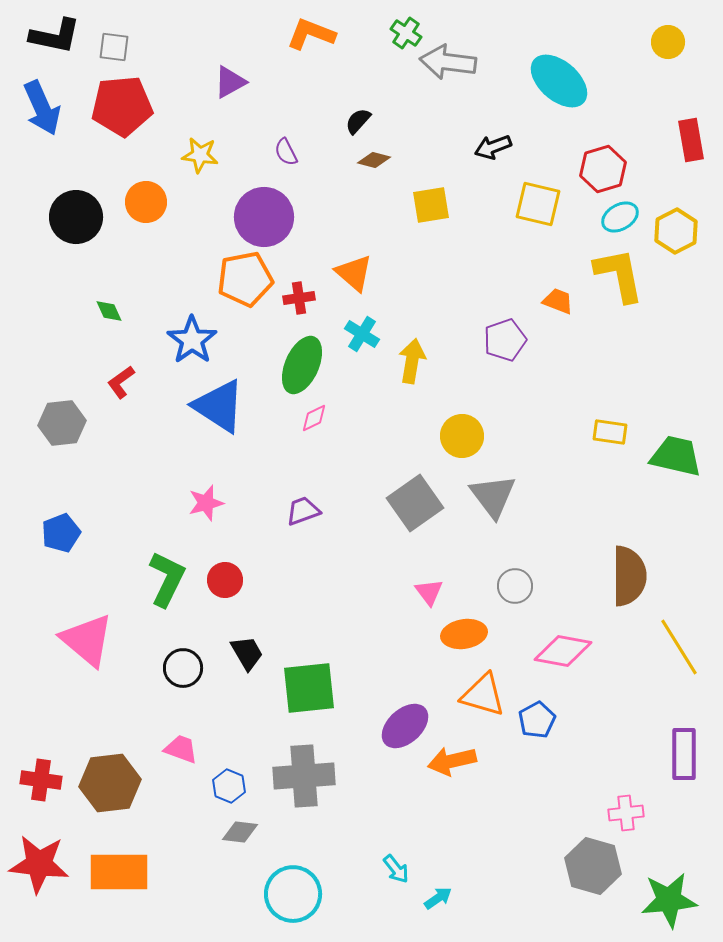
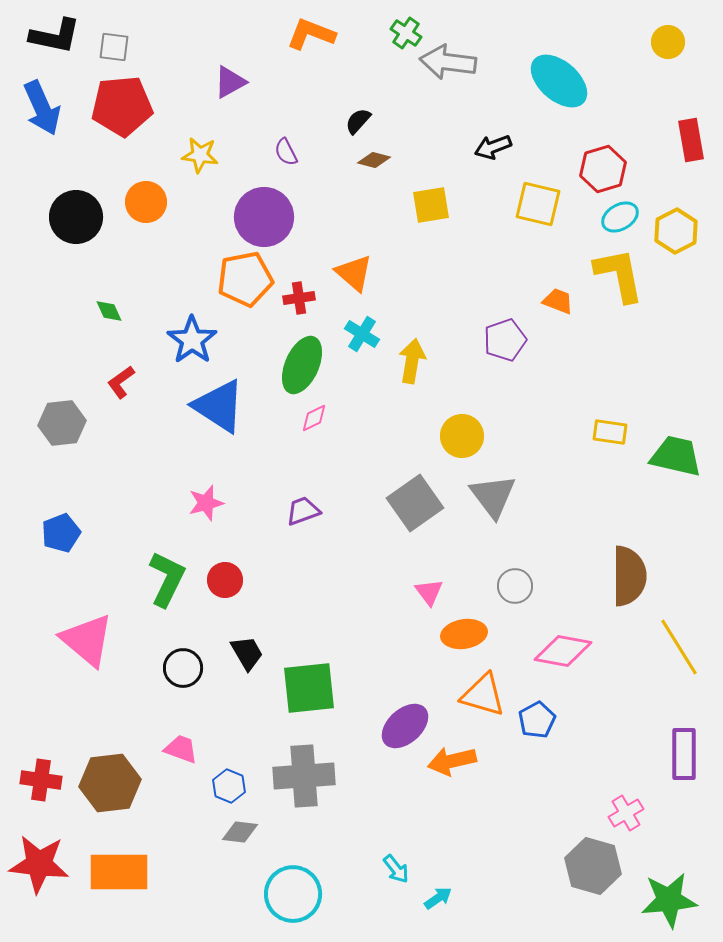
pink cross at (626, 813): rotated 24 degrees counterclockwise
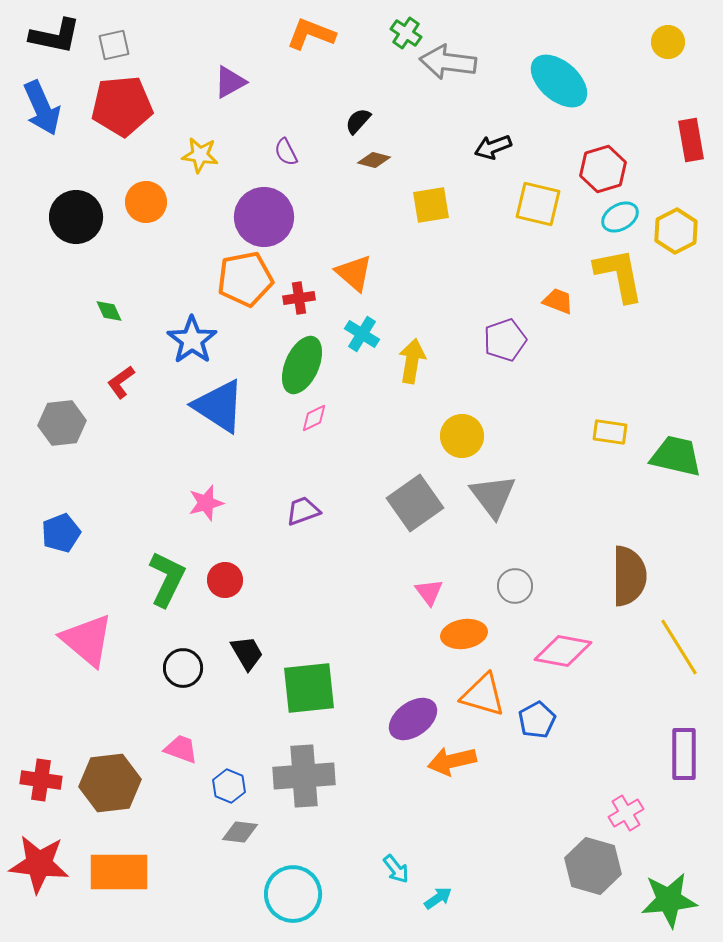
gray square at (114, 47): moved 2 px up; rotated 20 degrees counterclockwise
purple ellipse at (405, 726): moved 8 px right, 7 px up; rotated 6 degrees clockwise
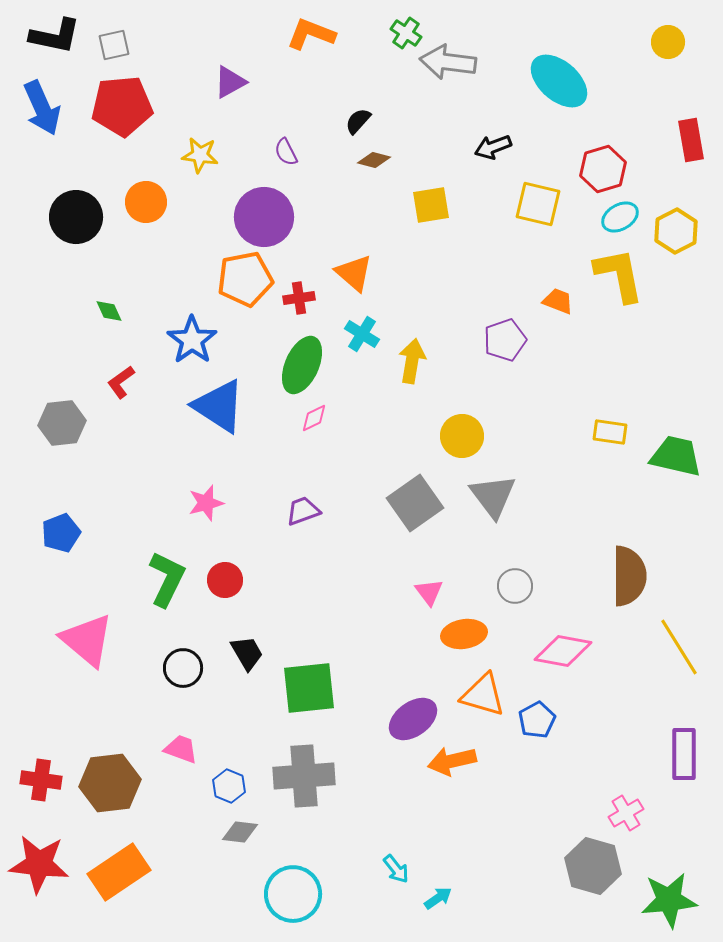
orange rectangle at (119, 872): rotated 34 degrees counterclockwise
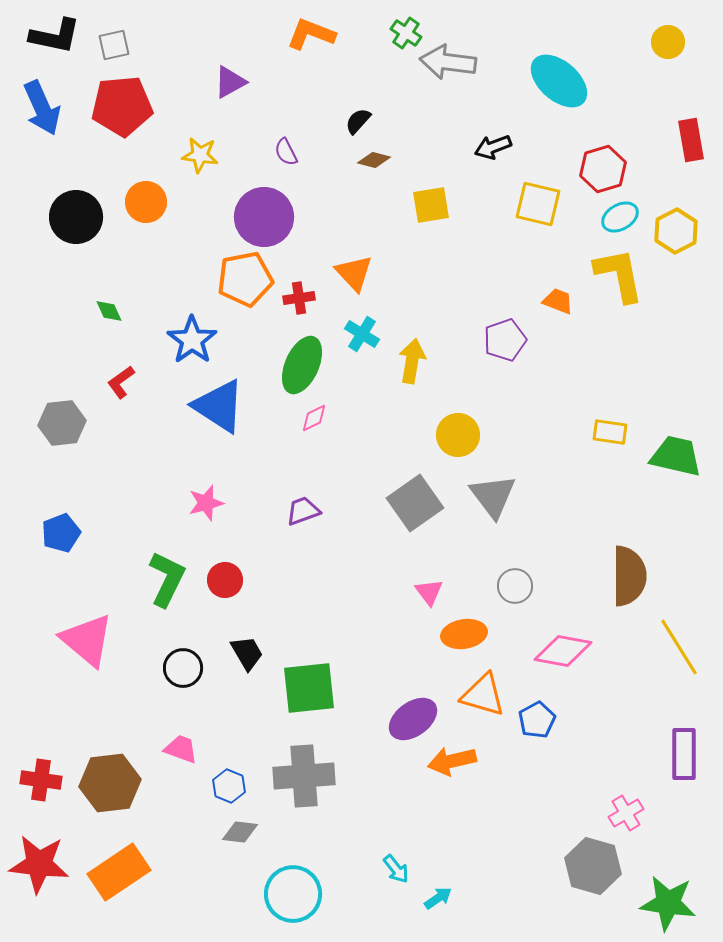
orange triangle at (354, 273): rotated 6 degrees clockwise
yellow circle at (462, 436): moved 4 px left, 1 px up
green star at (669, 900): moved 1 px left, 3 px down; rotated 14 degrees clockwise
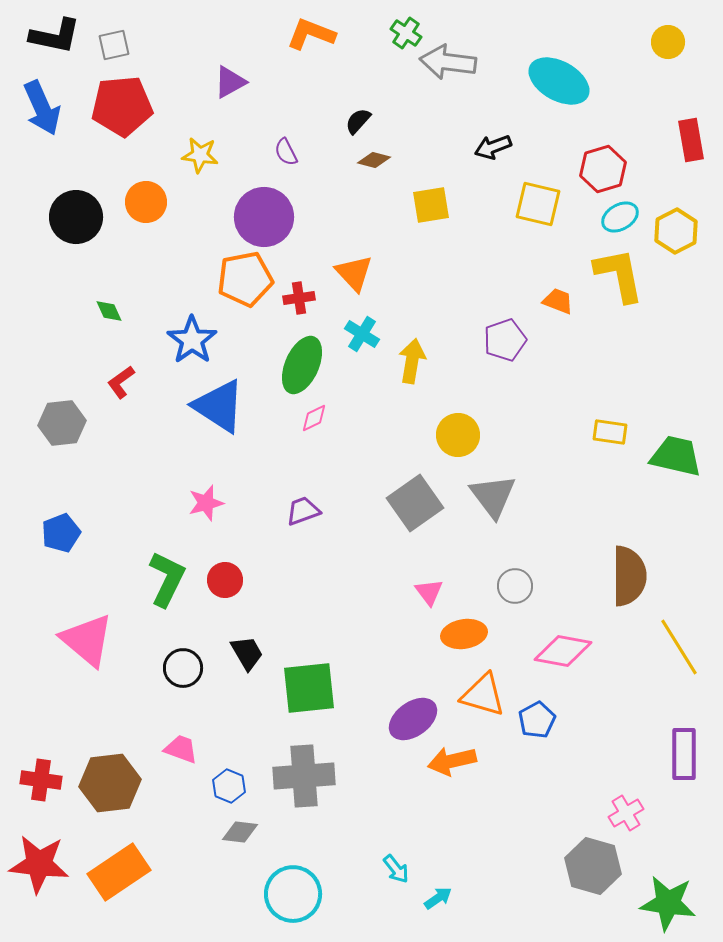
cyan ellipse at (559, 81): rotated 12 degrees counterclockwise
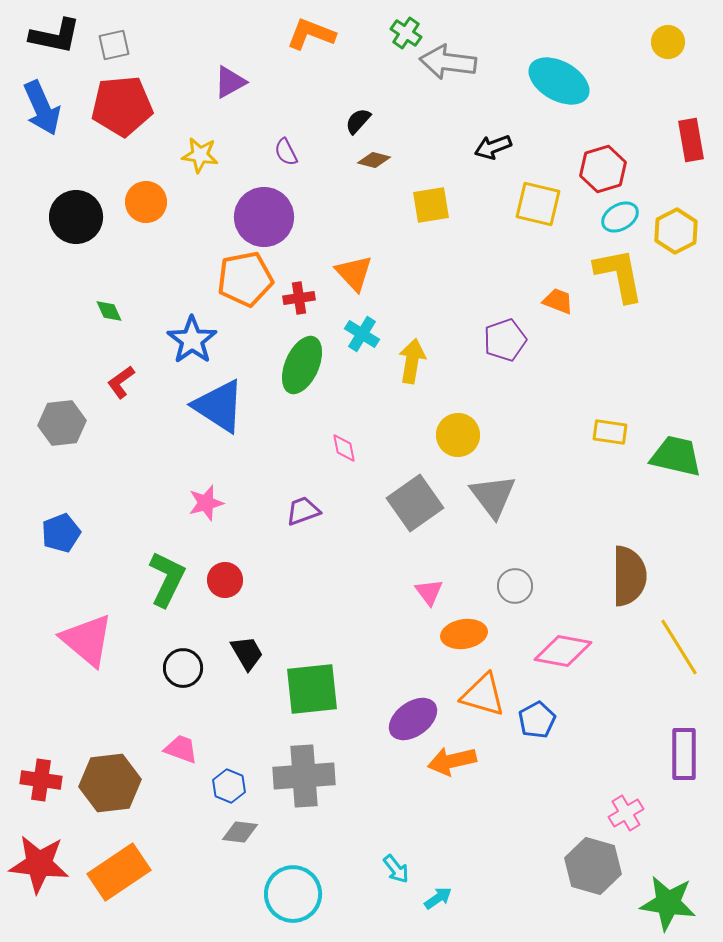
pink diamond at (314, 418): moved 30 px right, 30 px down; rotated 76 degrees counterclockwise
green square at (309, 688): moved 3 px right, 1 px down
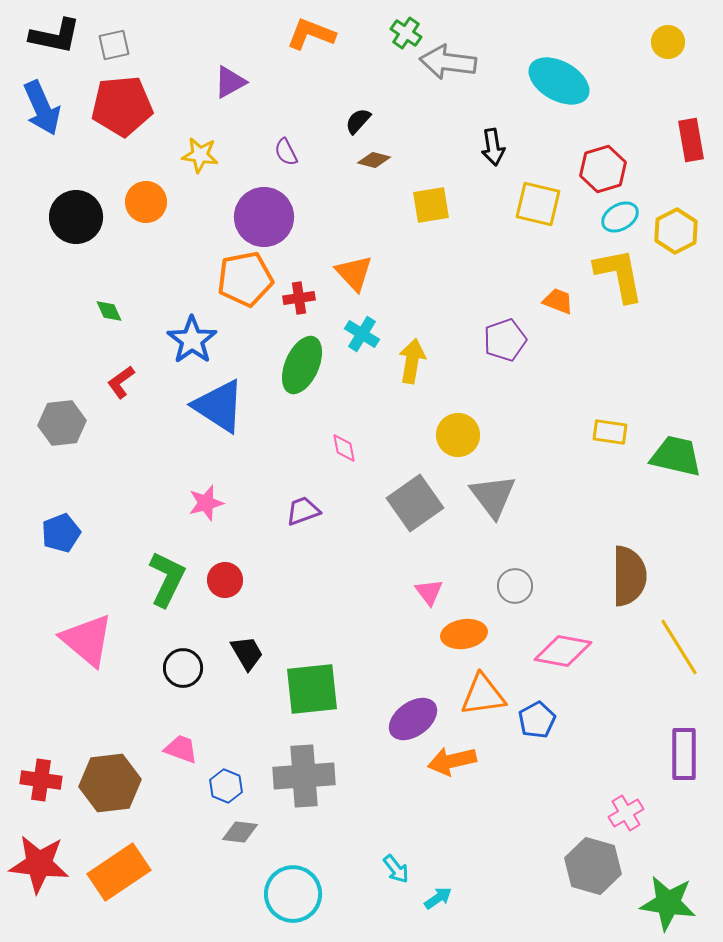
black arrow at (493, 147): rotated 78 degrees counterclockwise
orange triangle at (483, 695): rotated 24 degrees counterclockwise
blue hexagon at (229, 786): moved 3 px left
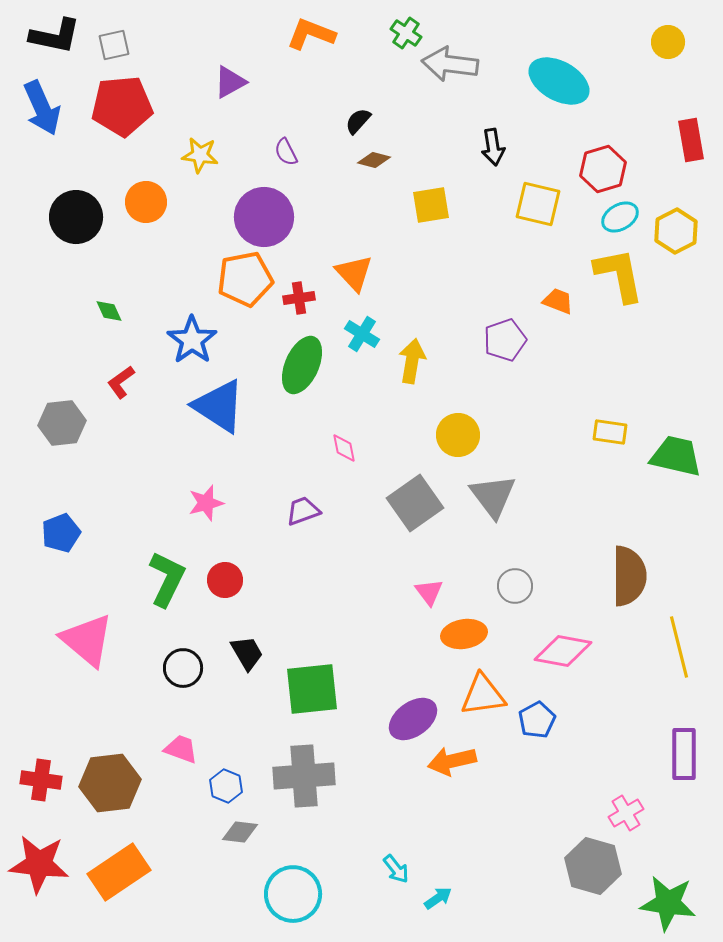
gray arrow at (448, 62): moved 2 px right, 2 px down
yellow line at (679, 647): rotated 18 degrees clockwise
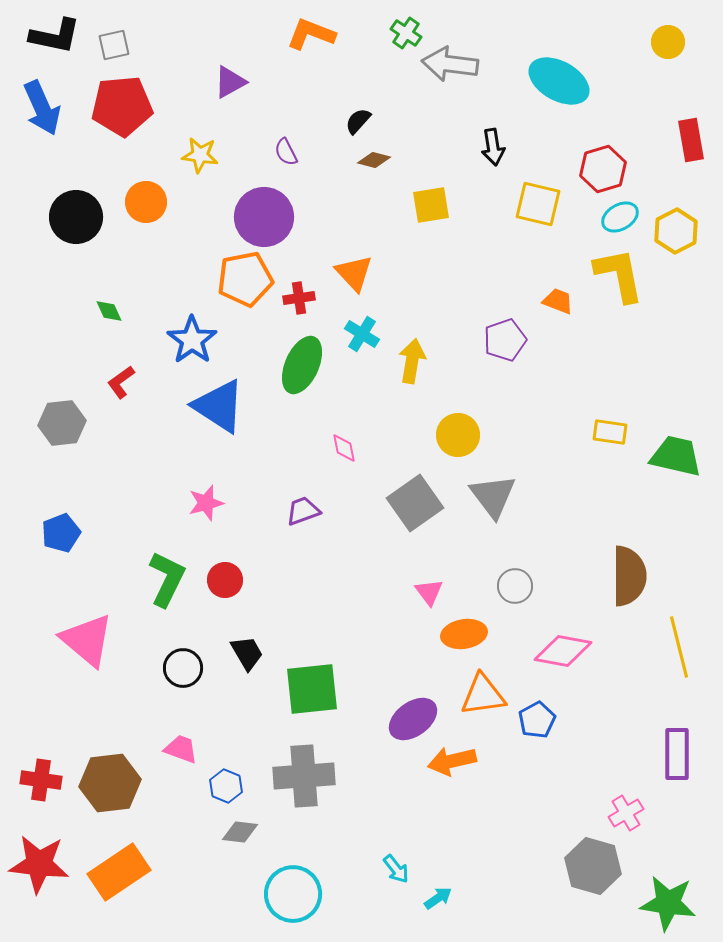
purple rectangle at (684, 754): moved 7 px left
